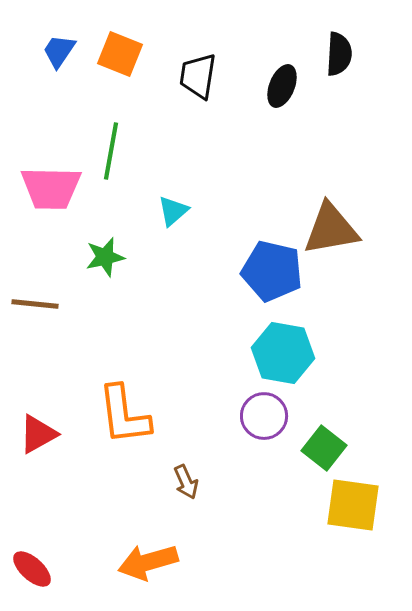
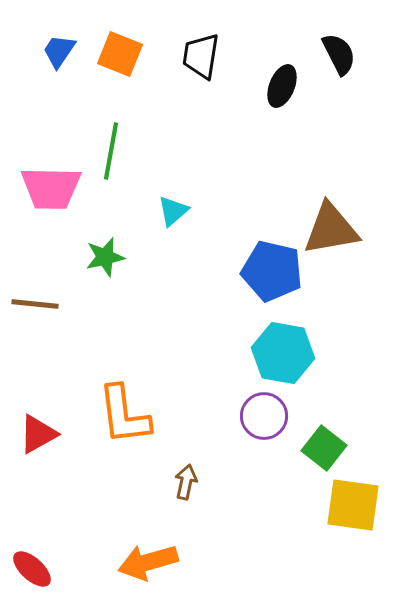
black semicircle: rotated 30 degrees counterclockwise
black trapezoid: moved 3 px right, 20 px up
brown arrow: rotated 144 degrees counterclockwise
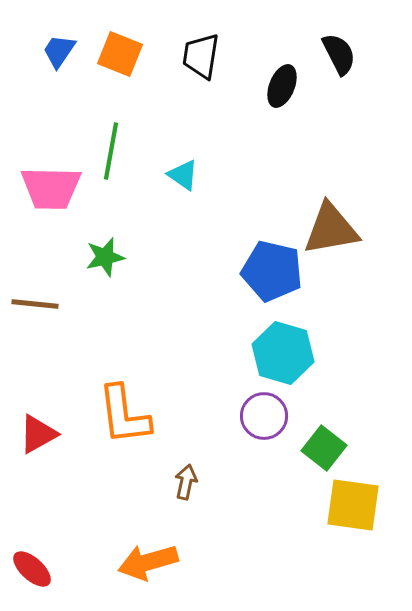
cyan triangle: moved 10 px right, 36 px up; rotated 44 degrees counterclockwise
cyan hexagon: rotated 6 degrees clockwise
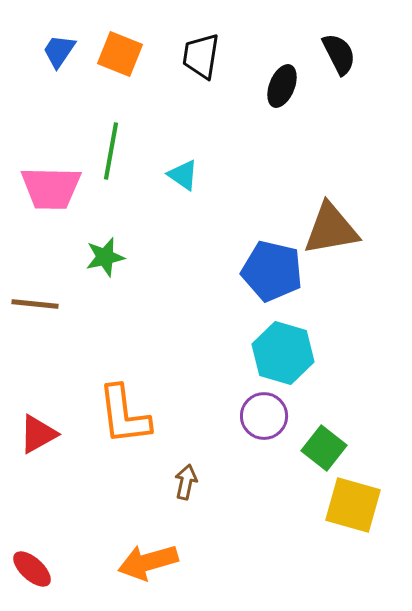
yellow square: rotated 8 degrees clockwise
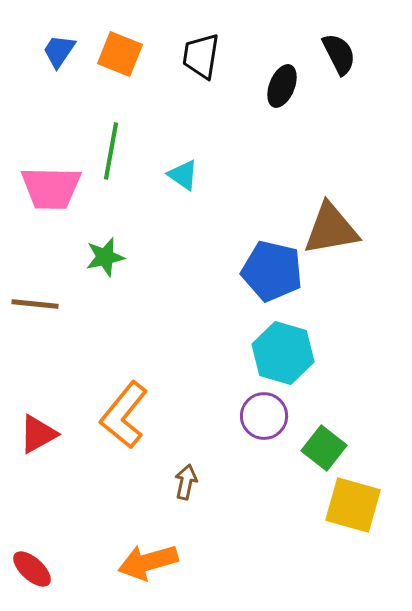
orange L-shape: rotated 46 degrees clockwise
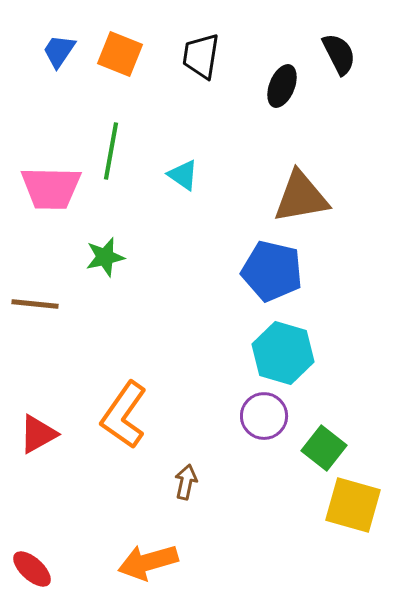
brown triangle: moved 30 px left, 32 px up
orange L-shape: rotated 4 degrees counterclockwise
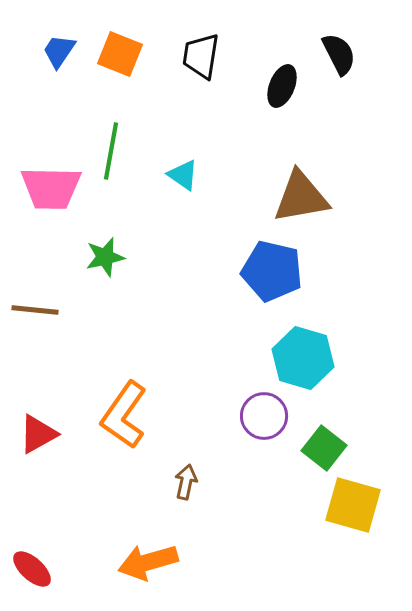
brown line: moved 6 px down
cyan hexagon: moved 20 px right, 5 px down
